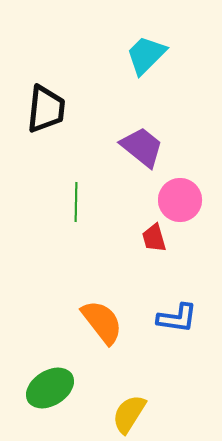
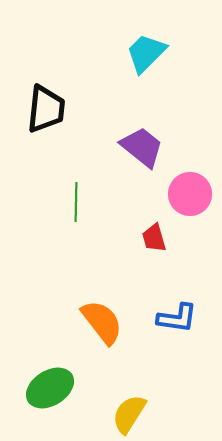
cyan trapezoid: moved 2 px up
pink circle: moved 10 px right, 6 px up
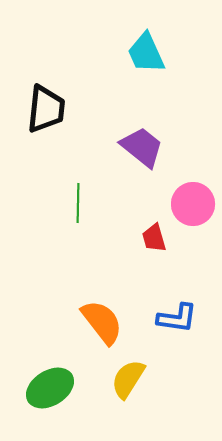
cyan trapezoid: rotated 69 degrees counterclockwise
pink circle: moved 3 px right, 10 px down
green line: moved 2 px right, 1 px down
yellow semicircle: moved 1 px left, 35 px up
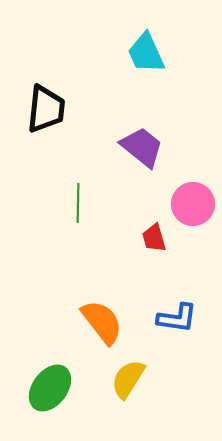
green ellipse: rotated 21 degrees counterclockwise
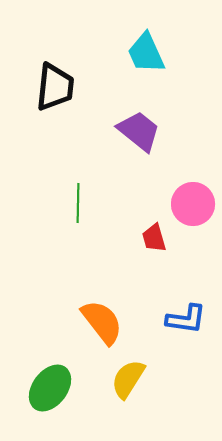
black trapezoid: moved 9 px right, 22 px up
purple trapezoid: moved 3 px left, 16 px up
blue L-shape: moved 9 px right, 1 px down
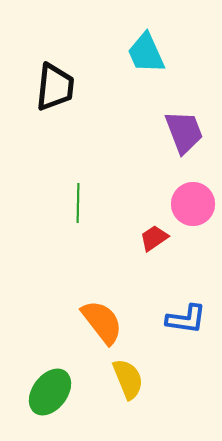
purple trapezoid: moved 45 px right, 1 px down; rotated 30 degrees clockwise
red trapezoid: rotated 72 degrees clockwise
yellow semicircle: rotated 126 degrees clockwise
green ellipse: moved 4 px down
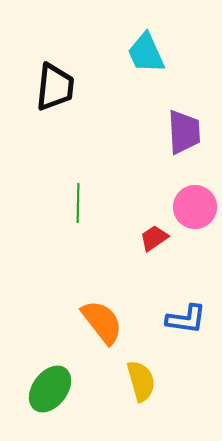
purple trapezoid: rotated 18 degrees clockwise
pink circle: moved 2 px right, 3 px down
yellow semicircle: moved 13 px right, 2 px down; rotated 6 degrees clockwise
green ellipse: moved 3 px up
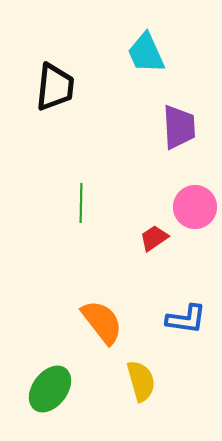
purple trapezoid: moved 5 px left, 5 px up
green line: moved 3 px right
